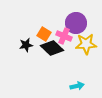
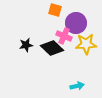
orange square: moved 11 px right, 24 px up; rotated 16 degrees counterclockwise
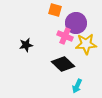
pink cross: moved 1 px right
black diamond: moved 11 px right, 16 px down
cyan arrow: rotated 128 degrees clockwise
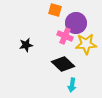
cyan arrow: moved 5 px left, 1 px up; rotated 16 degrees counterclockwise
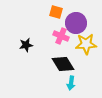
orange square: moved 1 px right, 2 px down
pink cross: moved 4 px left
black diamond: rotated 15 degrees clockwise
cyan arrow: moved 1 px left, 2 px up
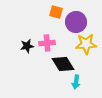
purple circle: moved 1 px up
pink cross: moved 14 px left, 7 px down; rotated 28 degrees counterclockwise
black star: moved 1 px right, 1 px down
cyan arrow: moved 5 px right, 1 px up
